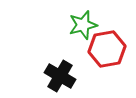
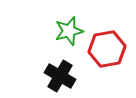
green star: moved 14 px left, 6 px down
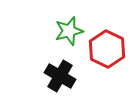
red hexagon: rotated 24 degrees counterclockwise
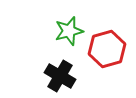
red hexagon: rotated 18 degrees clockwise
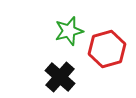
black cross: moved 1 px down; rotated 12 degrees clockwise
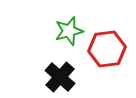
red hexagon: rotated 9 degrees clockwise
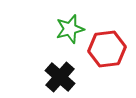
green star: moved 1 px right, 2 px up
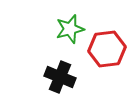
black cross: rotated 20 degrees counterclockwise
